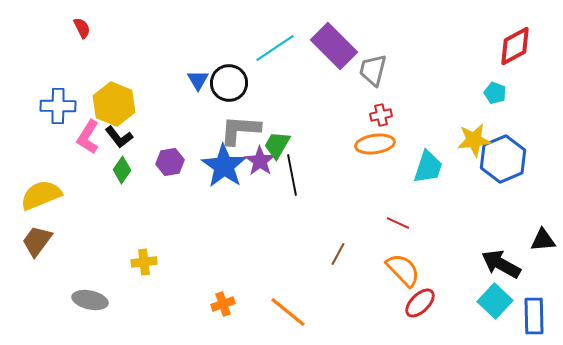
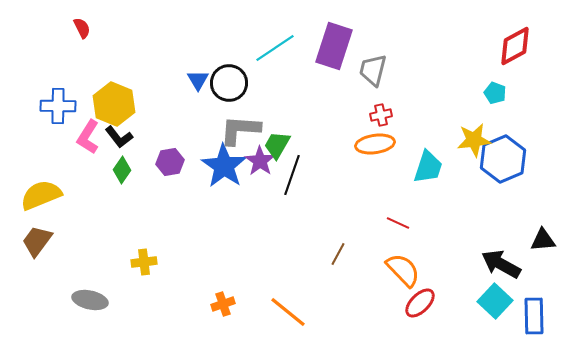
purple rectangle: rotated 63 degrees clockwise
black line: rotated 30 degrees clockwise
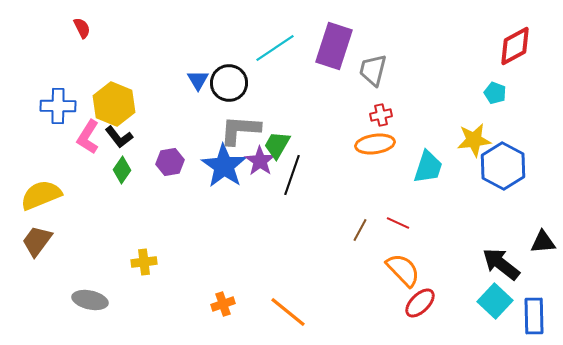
blue hexagon: moved 7 px down; rotated 9 degrees counterclockwise
black triangle: moved 2 px down
brown line: moved 22 px right, 24 px up
black arrow: rotated 9 degrees clockwise
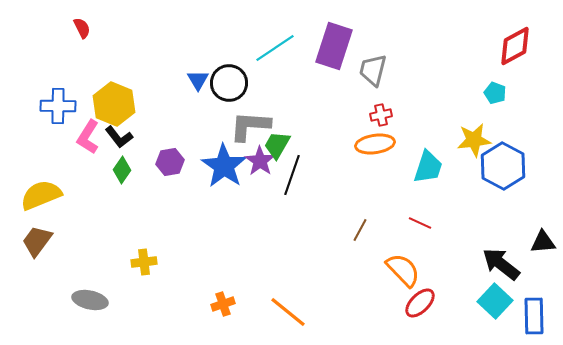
gray L-shape: moved 10 px right, 4 px up
red line: moved 22 px right
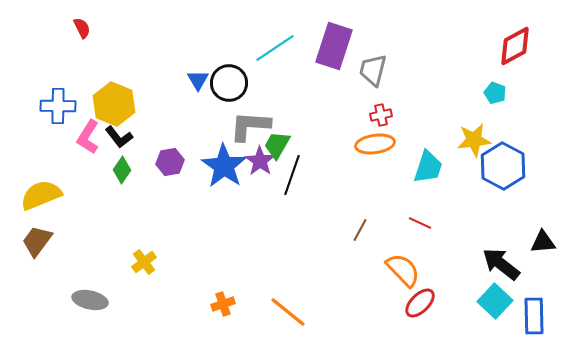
yellow cross: rotated 30 degrees counterclockwise
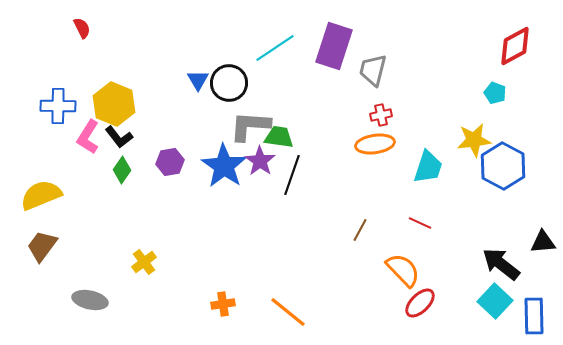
green trapezoid: moved 2 px right, 8 px up; rotated 68 degrees clockwise
brown trapezoid: moved 5 px right, 5 px down
orange cross: rotated 10 degrees clockwise
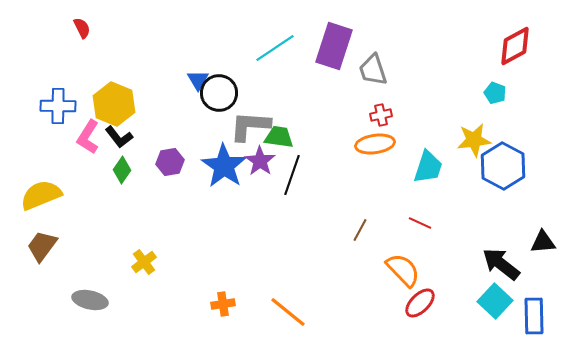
gray trapezoid: rotated 32 degrees counterclockwise
black circle: moved 10 px left, 10 px down
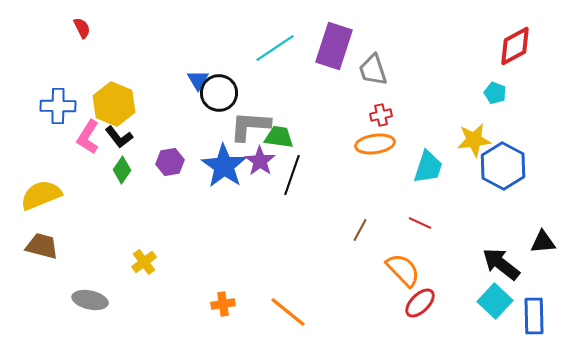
brown trapezoid: rotated 68 degrees clockwise
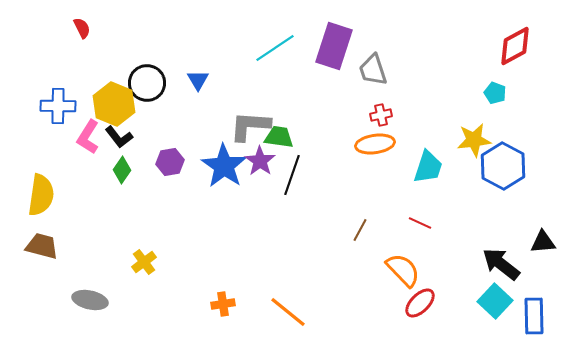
black circle: moved 72 px left, 10 px up
yellow semicircle: rotated 120 degrees clockwise
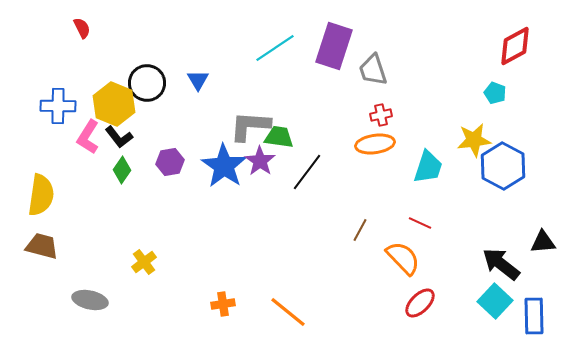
black line: moved 15 px right, 3 px up; rotated 18 degrees clockwise
orange semicircle: moved 12 px up
